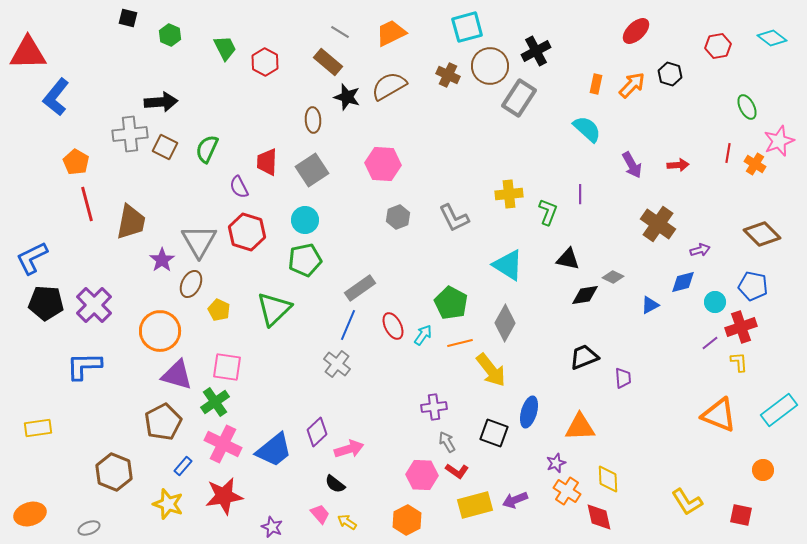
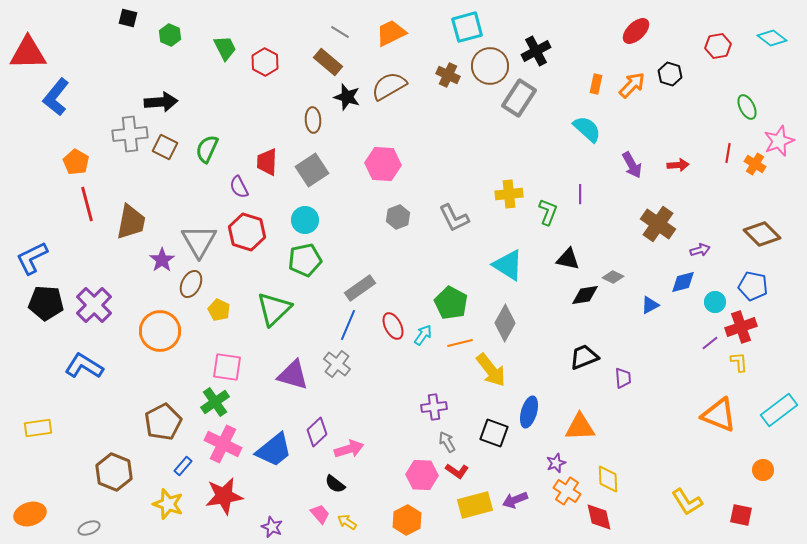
blue L-shape at (84, 366): rotated 33 degrees clockwise
purple triangle at (177, 375): moved 116 px right
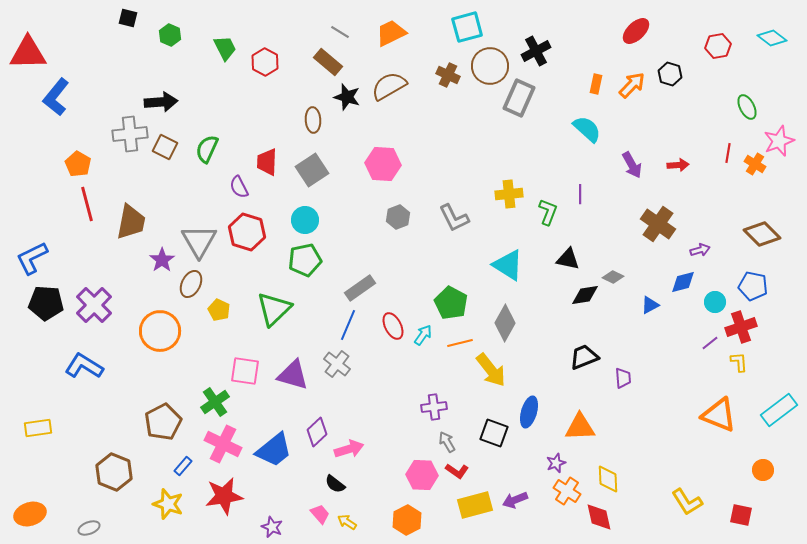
gray rectangle at (519, 98): rotated 9 degrees counterclockwise
orange pentagon at (76, 162): moved 2 px right, 2 px down
pink square at (227, 367): moved 18 px right, 4 px down
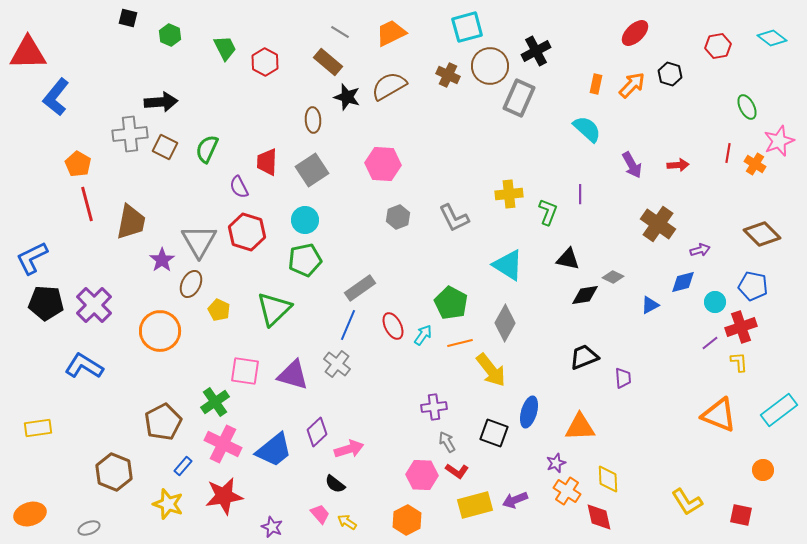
red ellipse at (636, 31): moved 1 px left, 2 px down
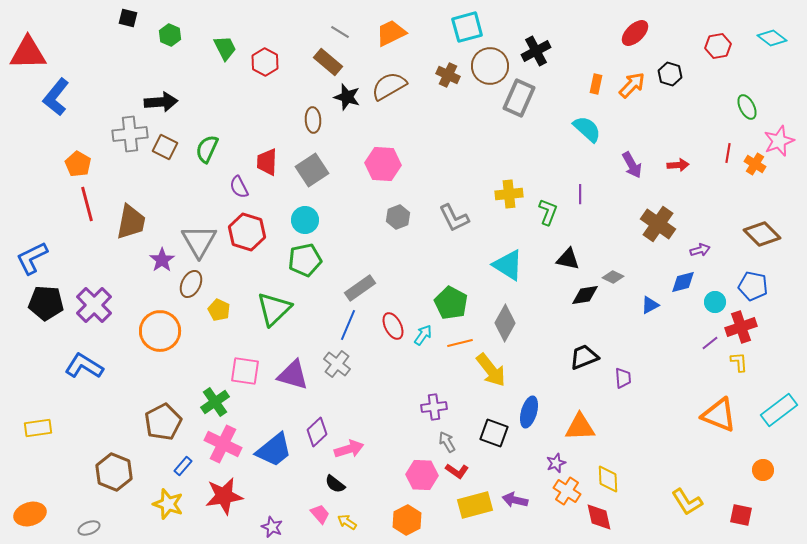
purple arrow at (515, 500): rotated 35 degrees clockwise
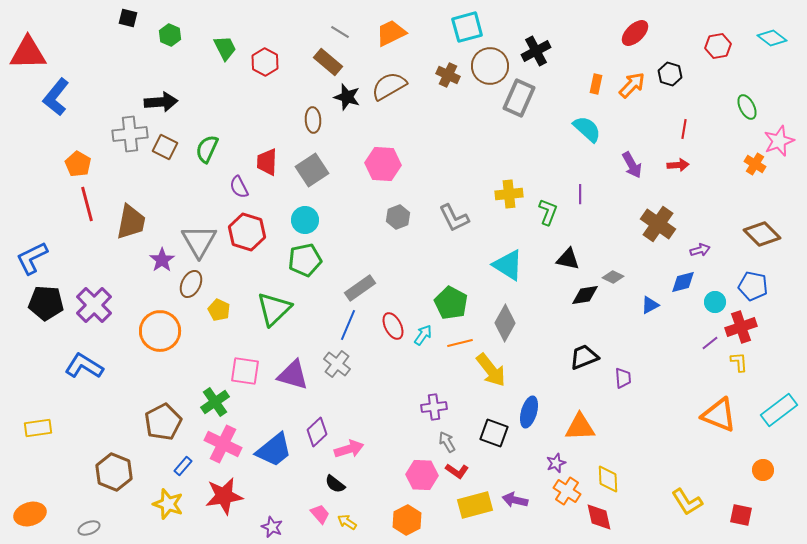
red line at (728, 153): moved 44 px left, 24 px up
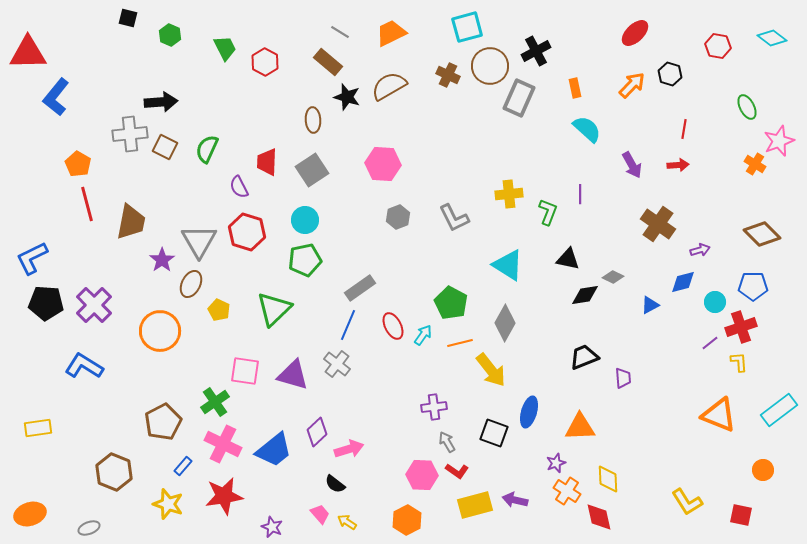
red hexagon at (718, 46): rotated 20 degrees clockwise
orange rectangle at (596, 84): moved 21 px left, 4 px down; rotated 24 degrees counterclockwise
blue pentagon at (753, 286): rotated 12 degrees counterclockwise
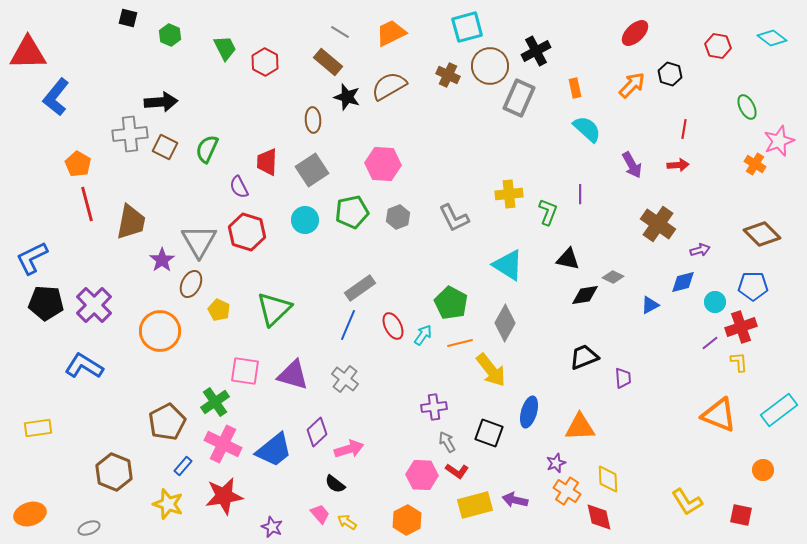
green pentagon at (305, 260): moved 47 px right, 48 px up
gray cross at (337, 364): moved 8 px right, 15 px down
brown pentagon at (163, 422): moved 4 px right
black square at (494, 433): moved 5 px left
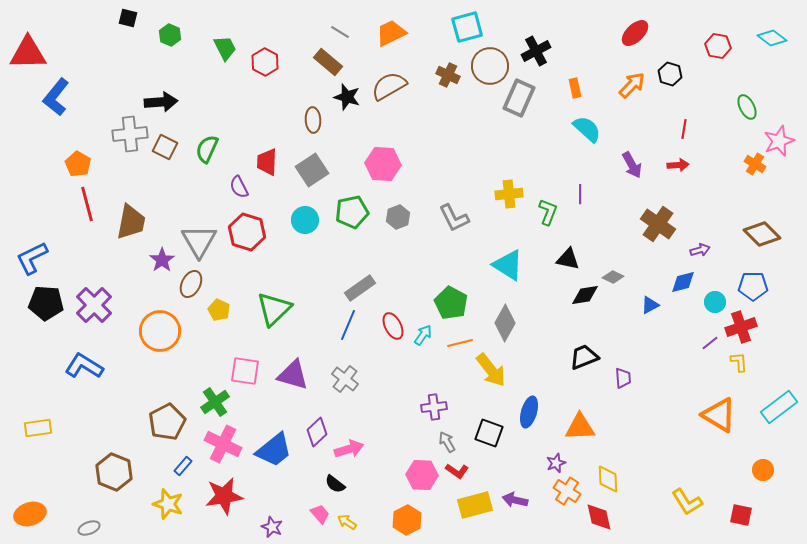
cyan rectangle at (779, 410): moved 3 px up
orange triangle at (719, 415): rotated 9 degrees clockwise
